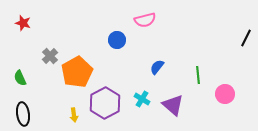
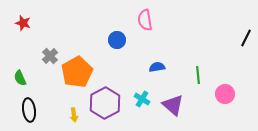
pink semicircle: rotated 95 degrees clockwise
blue semicircle: rotated 42 degrees clockwise
black ellipse: moved 6 px right, 4 px up
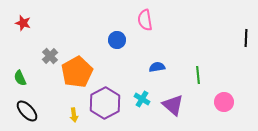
black line: rotated 24 degrees counterclockwise
pink circle: moved 1 px left, 8 px down
black ellipse: moved 2 px left, 1 px down; rotated 35 degrees counterclockwise
